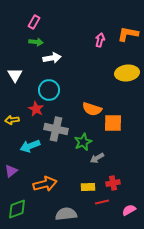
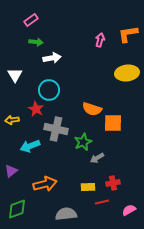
pink rectangle: moved 3 px left, 2 px up; rotated 24 degrees clockwise
orange L-shape: rotated 20 degrees counterclockwise
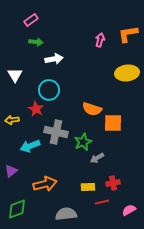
white arrow: moved 2 px right, 1 px down
gray cross: moved 3 px down
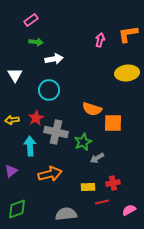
red star: moved 9 px down; rotated 14 degrees clockwise
cyan arrow: rotated 108 degrees clockwise
orange arrow: moved 5 px right, 10 px up
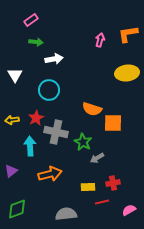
green star: rotated 18 degrees counterclockwise
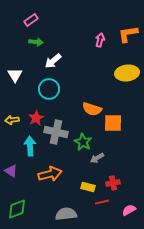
white arrow: moved 1 px left, 2 px down; rotated 150 degrees clockwise
cyan circle: moved 1 px up
purple triangle: rotated 48 degrees counterclockwise
yellow rectangle: rotated 16 degrees clockwise
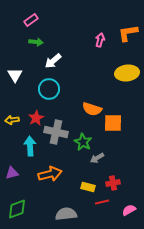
orange L-shape: moved 1 px up
purple triangle: moved 1 px right, 2 px down; rotated 48 degrees counterclockwise
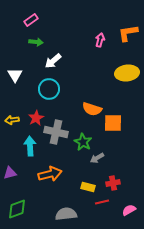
purple triangle: moved 2 px left
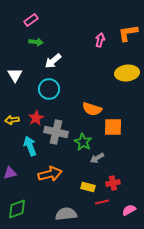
orange square: moved 4 px down
cyan arrow: rotated 18 degrees counterclockwise
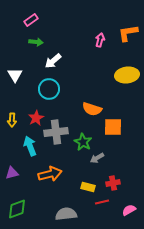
yellow ellipse: moved 2 px down
yellow arrow: rotated 80 degrees counterclockwise
gray cross: rotated 20 degrees counterclockwise
purple triangle: moved 2 px right
